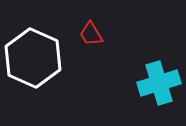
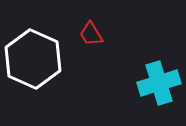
white hexagon: moved 1 px down
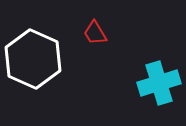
red trapezoid: moved 4 px right, 1 px up
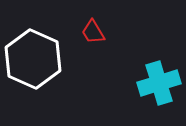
red trapezoid: moved 2 px left, 1 px up
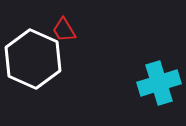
red trapezoid: moved 29 px left, 2 px up
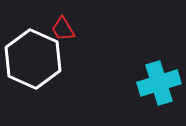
red trapezoid: moved 1 px left, 1 px up
